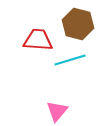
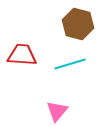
red trapezoid: moved 16 px left, 15 px down
cyan line: moved 4 px down
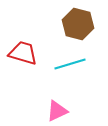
red trapezoid: moved 1 px right, 2 px up; rotated 12 degrees clockwise
pink triangle: rotated 25 degrees clockwise
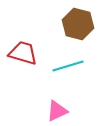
cyan line: moved 2 px left, 2 px down
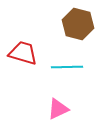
cyan line: moved 1 px left, 1 px down; rotated 16 degrees clockwise
pink triangle: moved 1 px right, 2 px up
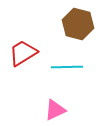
red trapezoid: rotated 48 degrees counterclockwise
pink triangle: moved 3 px left, 1 px down
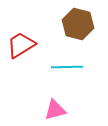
red trapezoid: moved 2 px left, 8 px up
pink triangle: rotated 10 degrees clockwise
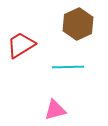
brown hexagon: rotated 20 degrees clockwise
cyan line: moved 1 px right
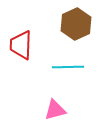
brown hexagon: moved 2 px left
red trapezoid: rotated 56 degrees counterclockwise
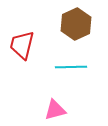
red trapezoid: moved 1 px right; rotated 12 degrees clockwise
cyan line: moved 3 px right
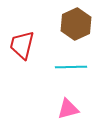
pink triangle: moved 13 px right, 1 px up
